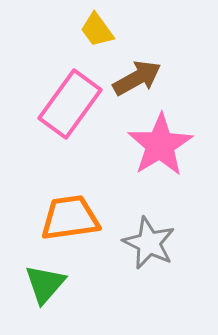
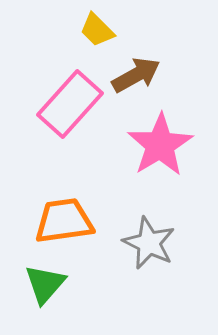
yellow trapezoid: rotated 9 degrees counterclockwise
brown arrow: moved 1 px left, 3 px up
pink rectangle: rotated 6 degrees clockwise
orange trapezoid: moved 6 px left, 3 px down
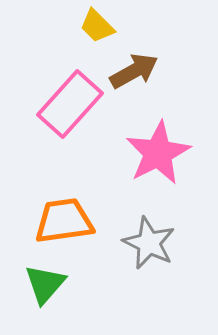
yellow trapezoid: moved 4 px up
brown arrow: moved 2 px left, 4 px up
pink star: moved 2 px left, 8 px down; rotated 4 degrees clockwise
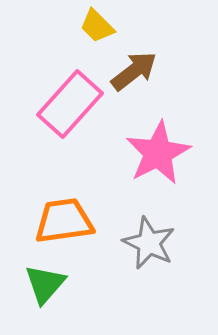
brown arrow: rotated 9 degrees counterclockwise
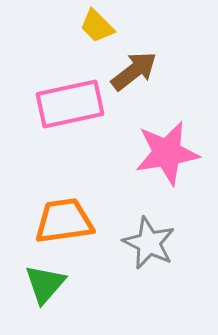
pink rectangle: rotated 36 degrees clockwise
pink star: moved 9 px right; rotated 18 degrees clockwise
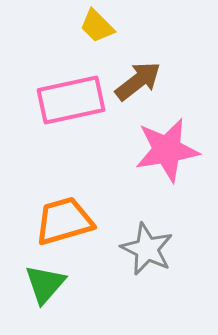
brown arrow: moved 4 px right, 10 px down
pink rectangle: moved 1 px right, 4 px up
pink star: moved 3 px up
orange trapezoid: rotated 8 degrees counterclockwise
gray star: moved 2 px left, 6 px down
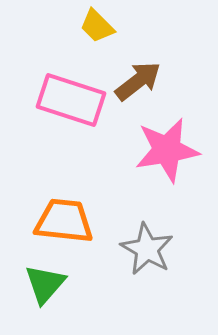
pink rectangle: rotated 30 degrees clockwise
orange trapezoid: rotated 22 degrees clockwise
gray star: rotated 4 degrees clockwise
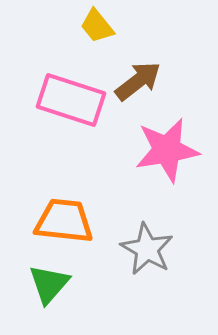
yellow trapezoid: rotated 6 degrees clockwise
green triangle: moved 4 px right
